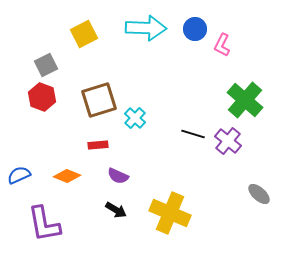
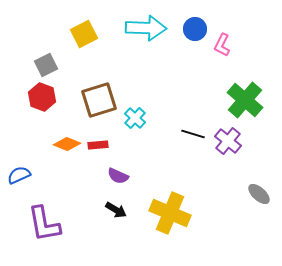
orange diamond: moved 32 px up
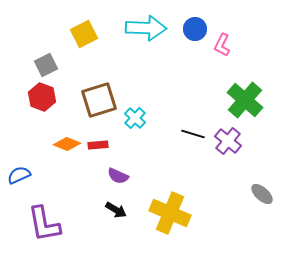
gray ellipse: moved 3 px right
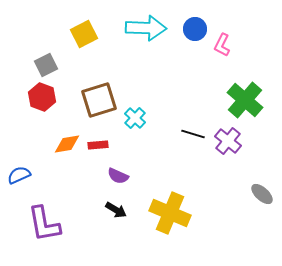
orange diamond: rotated 32 degrees counterclockwise
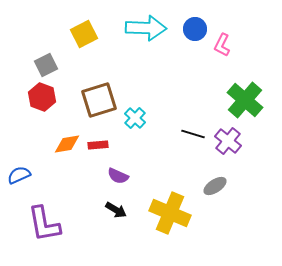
gray ellipse: moved 47 px left, 8 px up; rotated 75 degrees counterclockwise
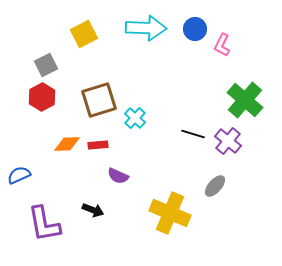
red hexagon: rotated 12 degrees clockwise
orange diamond: rotated 8 degrees clockwise
gray ellipse: rotated 15 degrees counterclockwise
black arrow: moved 23 px left; rotated 10 degrees counterclockwise
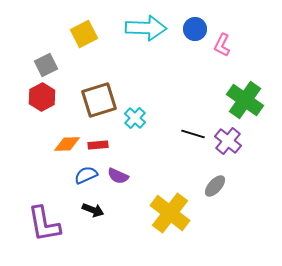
green cross: rotated 6 degrees counterclockwise
blue semicircle: moved 67 px right
yellow cross: rotated 15 degrees clockwise
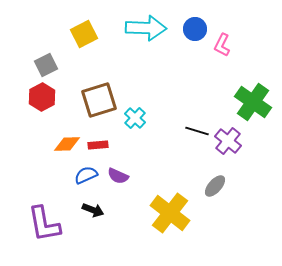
green cross: moved 8 px right, 2 px down
black line: moved 4 px right, 3 px up
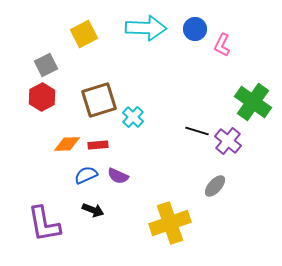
cyan cross: moved 2 px left, 1 px up
yellow cross: moved 10 px down; rotated 33 degrees clockwise
